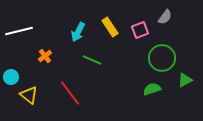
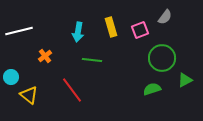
yellow rectangle: moved 1 px right; rotated 18 degrees clockwise
cyan arrow: rotated 18 degrees counterclockwise
green line: rotated 18 degrees counterclockwise
red line: moved 2 px right, 3 px up
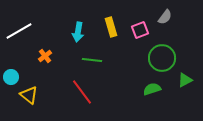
white line: rotated 16 degrees counterclockwise
red line: moved 10 px right, 2 px down
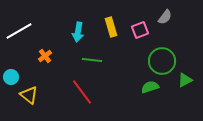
green circle: moved 3 px down
green semicircle: moved 2 px left, 2 px up
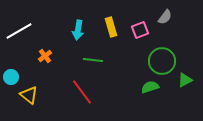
cyan arrow: moved 2 px up
green line: moved 1 px right
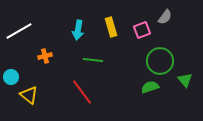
pink square: moved 2 px right
orange cross: rotated 24 degrees clockwise
green circle: moved 2 px left
green triangle: rotated 42 degrees counterclockwise
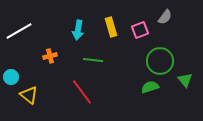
pink square: moved 2 px left
orange cross: moved 5 px right
